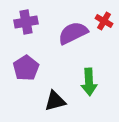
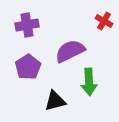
purple cross: moved 1 px right, 3 px down
purple semicircle: moved 3 px left, 18 px down
purple pentagon: moved 2 px right, 1 px up
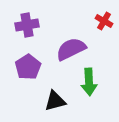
purple semicircle: moved 1 px right, 2 px up
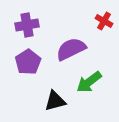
purple pentagon: moved 5 px up
green arrow: rotated 56 degrees clockwise
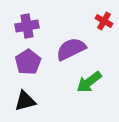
purple cross: moved 1 px down
black triangle: moved 30 px left
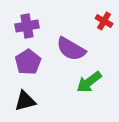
purple semicircle: rotated 124 degrees counterclockwise
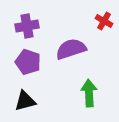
purple semicircle: rotated 132 degrees clockwise
purple pentagon: rotated 20 degrees counterclockwise
green arrow: moved 11 px down; rotated 124 degrees clockwise
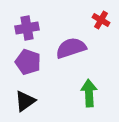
red cross: moved 3 px left, 1 px up
purple cross: moved 2 px down
purple semicircle: moved 1 px up
black triangle: rotated 20 degrees counterclockwise
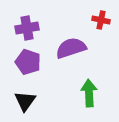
red cross: rotated 18 degrees counterclockwise
black triangle: rotated 20 degrees counterclockwise
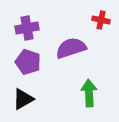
black triangle: moved 2 px left, 2 px up; rotated 25 degrees clockwise
